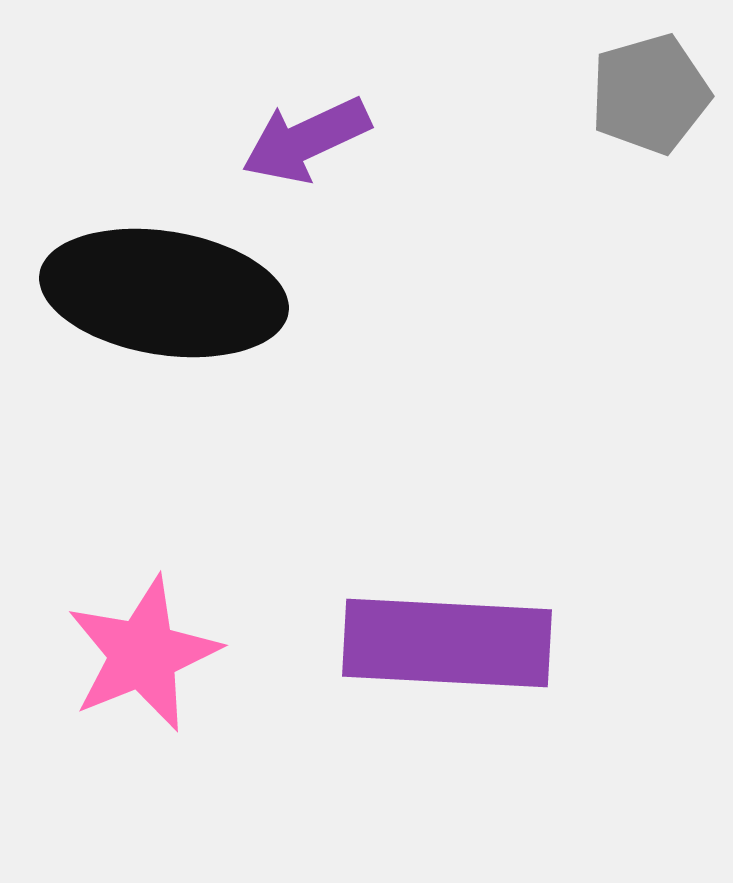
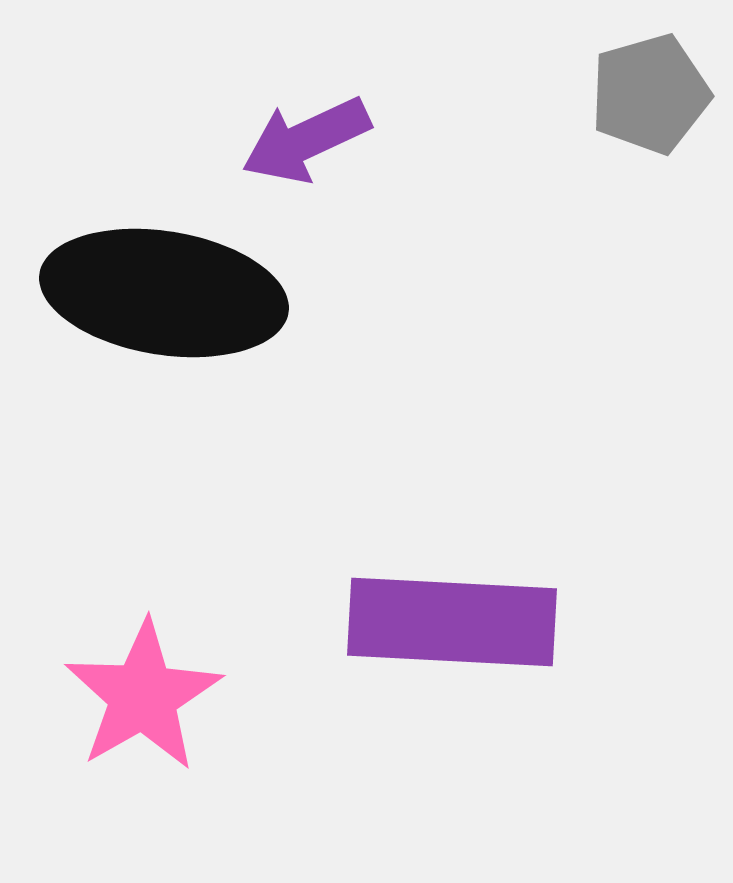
purple rectangle: moved 5 px right, 21 px up
pink star: moved 42 px down; rotated 8 degrees counterclockwise
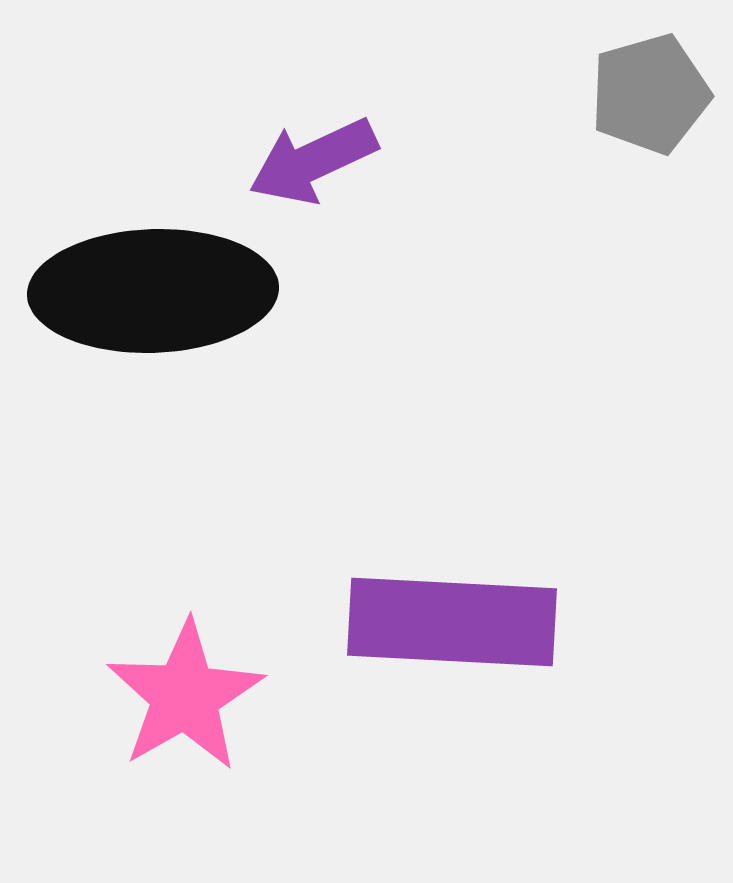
purple arrow: moved 7 px right, 21 px down
black ellipse: moved 11 px left, 2 px up; rotated 11 degrees counterclockwise
pink star: moved 42 px right
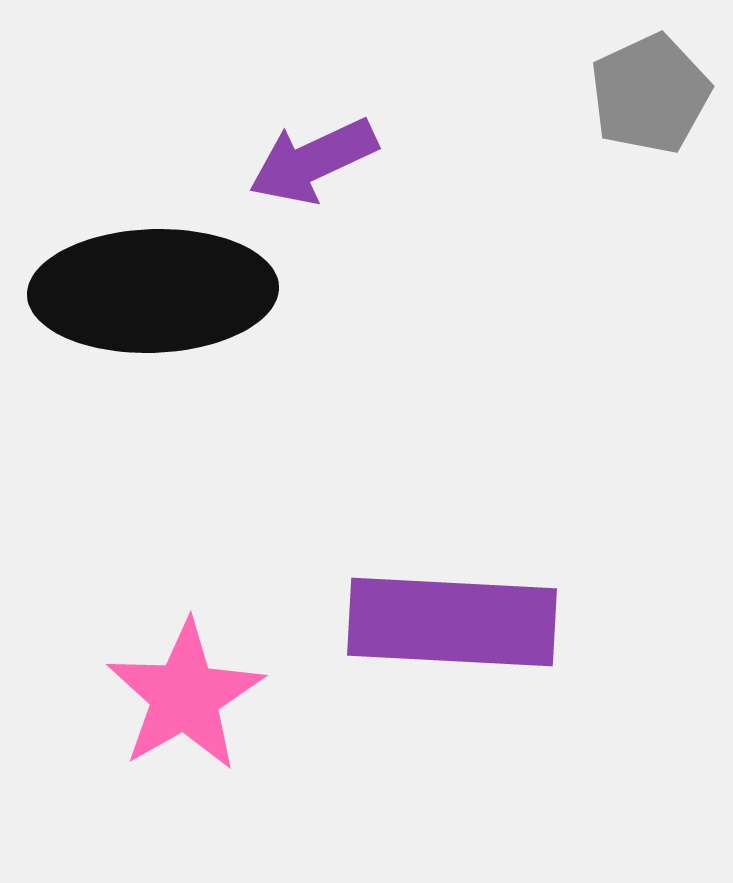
gray pentagon: rotated 9 degrees counterclockwise
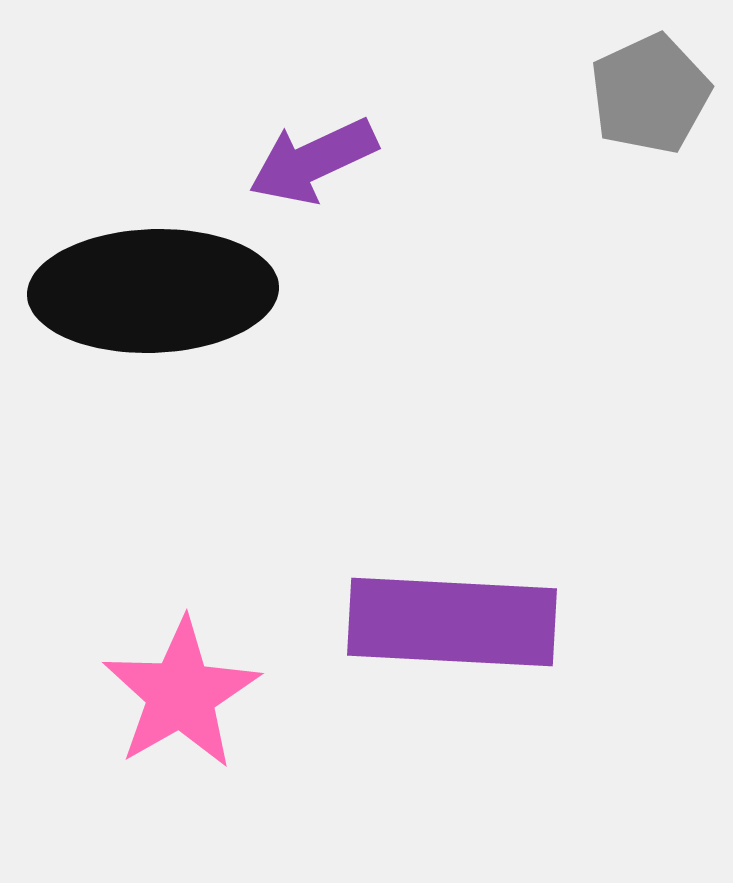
pink star: moved 4 px left, 2 px up
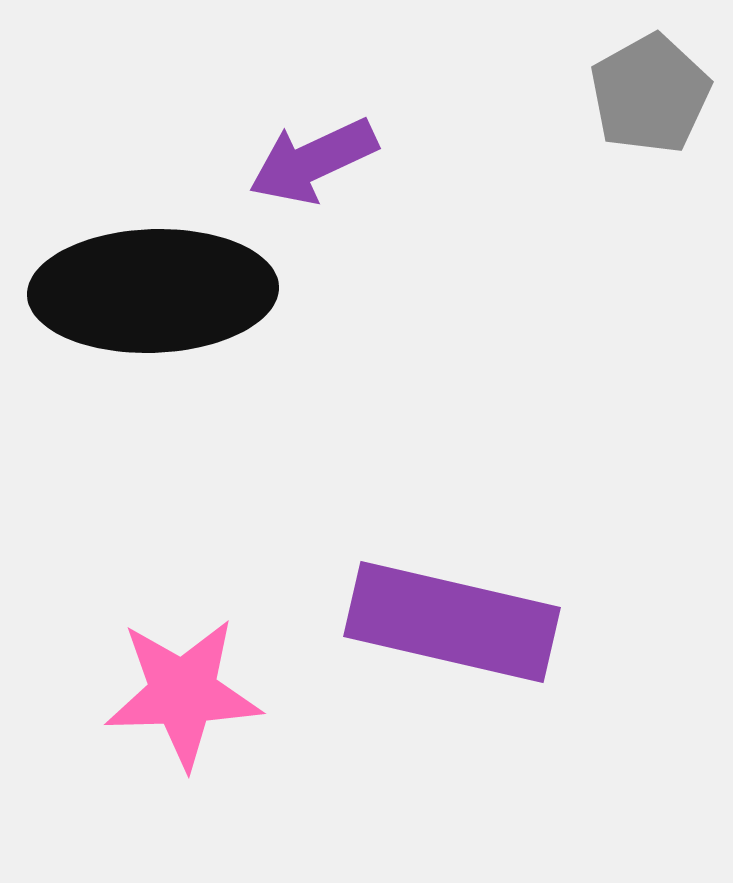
gray pentagon: rotated 4 degrees counterclockwise
purple rectangle: rotated 10 degrees clockwise
pink star: moved 2 px right, 1 px up; rotated 28 degrees clockwise
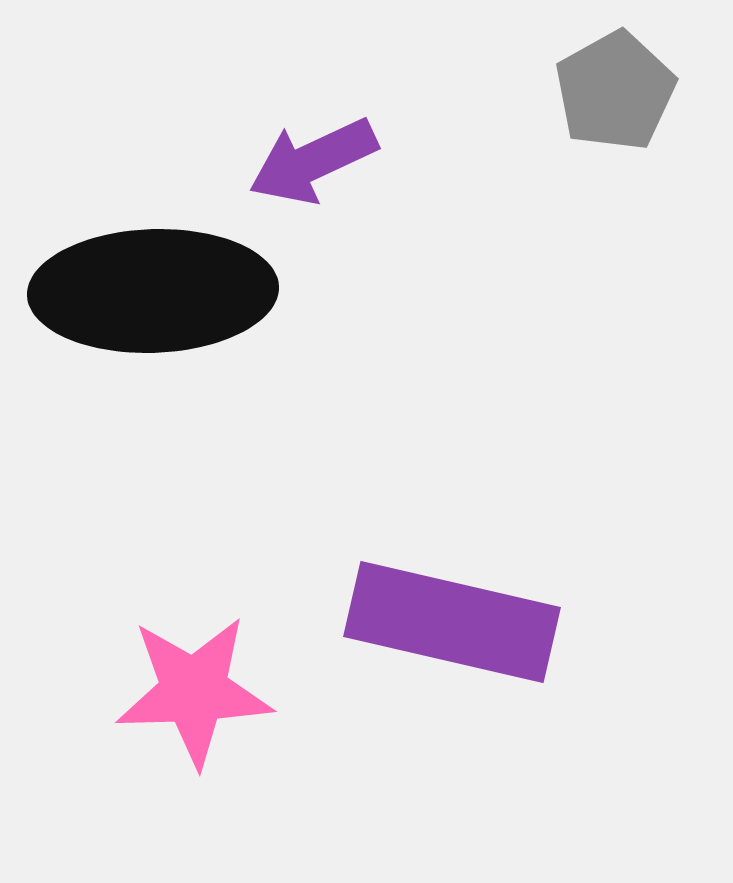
gray pentagon: moved 35 px left, 3 px up
pink star: moved 11 px right, 2 px up
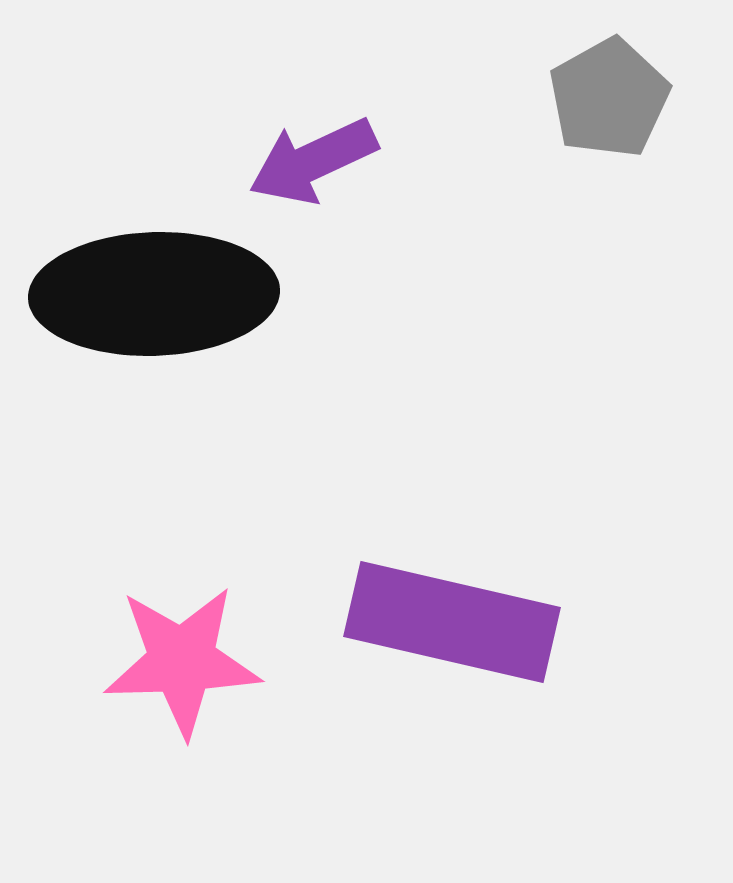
gray pentagon: moved 6 px left, 7 px down
black ellipse: moved 1 px right, 3 px down
pink star: moved 12 px left, 30 px up
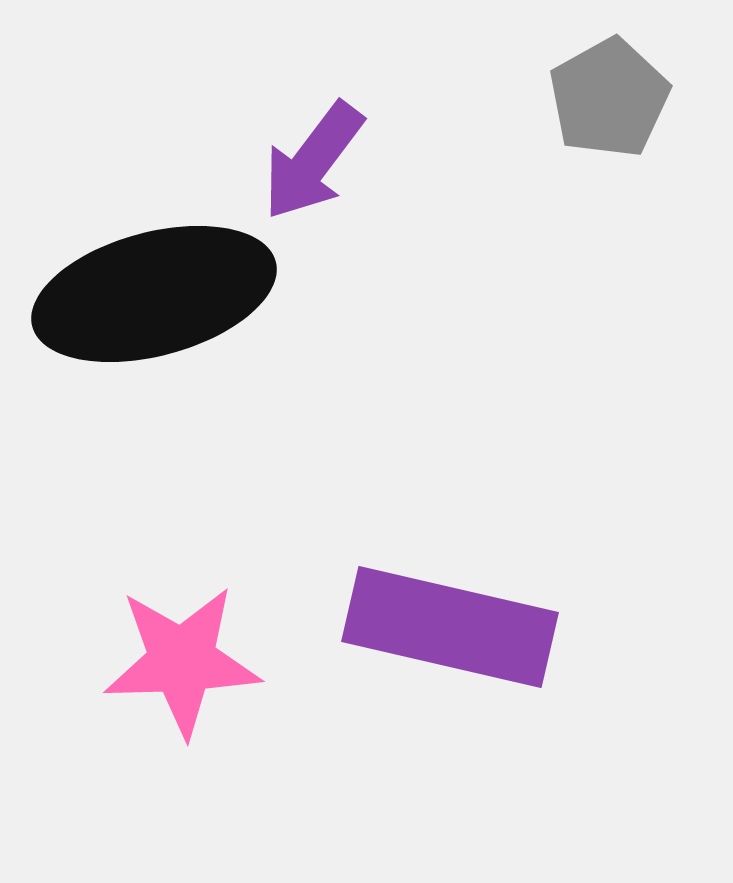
purple arrow: rotated 28 degrees counterclockwise
black ellipse: rotated 13 degrees counterclockwise
purple rectangle: moved 2 px left, 5 px down
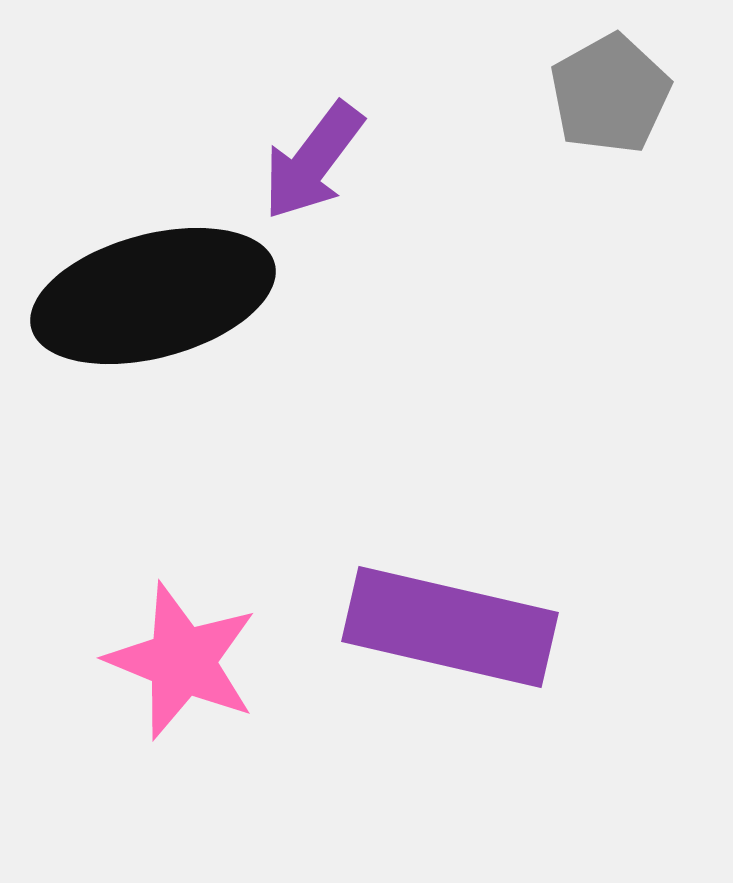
gray pentagon: moved 1 px right, 4 px up
black ellipse: moved 1 px left, 2 px down
pink star: rotated 24 degrees clockwise
